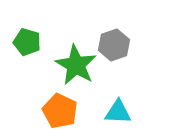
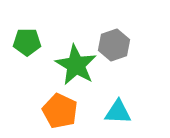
green pentagon: rotated 16 degrees counterclockwise
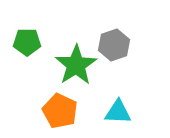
green star: rotated 9 degrees clockwise
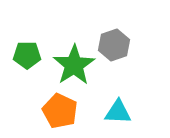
green pentagon: moved 13 px down
green star: moved 2 px left
